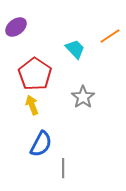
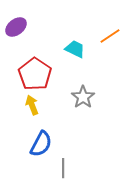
cyan trapezoid: rotated 20 degrees counterclockwise
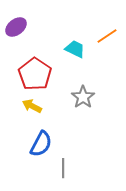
orange line: moved 3 px left
yellow arrow: moved 1 px down; rotated 42 degrees counterclockwise
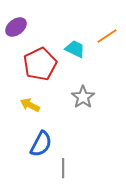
red pentagon: moved 5 px right, 10 px up; rotated 12 degrees clockwise
yellow arrow: moved 2 px left, 1 px up
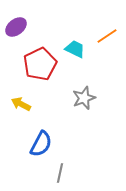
gray star: moved 1 px right, 1 px down; rotated 15 degrees clockwise
yellow arrow: moved 9 px left, 1 px up
gray line: moved 3 px left, 5 px down; rotated 12 degrees clockwise
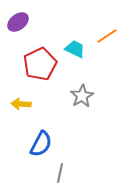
purple ellipse: moved 2 px right, 5 px up
gray star: moved 2 px left, 2 px up; rotated 10 degrees counterclockwise
yellow arrow: rotated 24 degrees counterclockwise
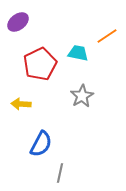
cyan trapezoid: moved 3 px right, 4 px down; rotated 15 degrees counterclockwise
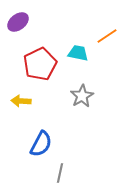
yellow arrow: moved 3 px up
